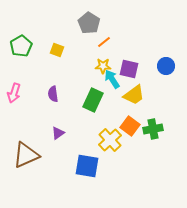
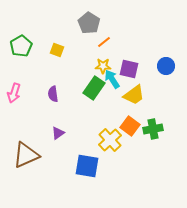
green rectangle: moved 1 px right, 12 px up; rotated 10 degrees clockwise
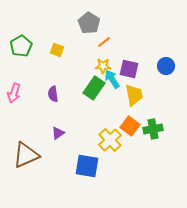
yellow trapezoid: rotated 65 degrees counterclockwise
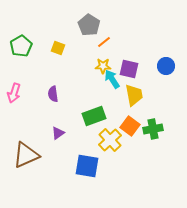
gray pentagon: moved 2 px down
yellow square: moved 1 px right, 2 px up
green rectangle: moved 28 px down; rotated 35 degrees clockwise
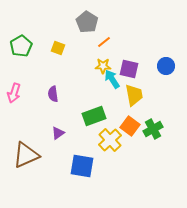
gray pentagon: moved 2 px left, 3 px up
green cross: rotated 18 degrees counterclockwise
blue square: moved 5 px left
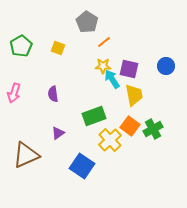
blue square: rotated 25 degrees clockwise
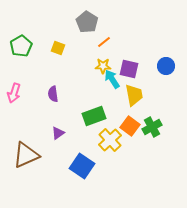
green cross: moved 1 px left, 2 px up
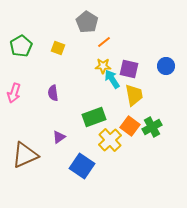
purple semicircle: moved 1 px up
green rectangle: moved 1 px down
purple triangle: moved 1 px right, 4 px down
brown triangle: moved 1 px left
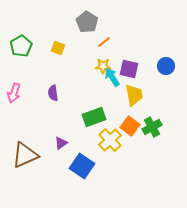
cyan arrow: moved 2 px up
purple triangle: moved 2 px right, 6 px down
